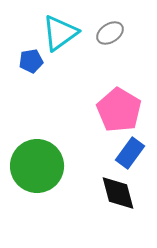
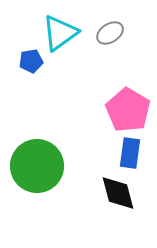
pink pentagon: moved 9 px right
blue rectangle: rotated 28 degrees counterclockwise
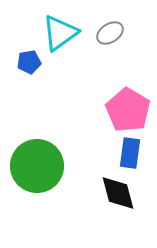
blue pentagon: moved 2 px left, 1 px down
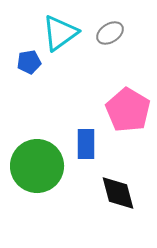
blue rectangle: moved 44 px left, 9 px up; rotated 8 degrees counterclockwise
